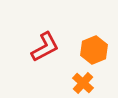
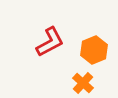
red L-shape: moved 5 px right, 5 px up
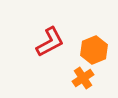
orange cross: moved 5 px up; rotated 15 degrees clockwise
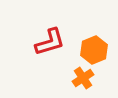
red L-shape: rotated 12 degrees clockwise
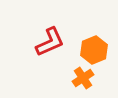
red L-shape: rotated 8 degrees counterclockwise
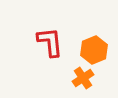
red L-shape: rotated 72 degrees counterclockwise
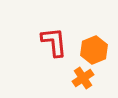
red L-shape: moved 4 px right
